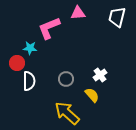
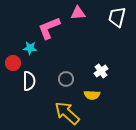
red circle: moved 4 px left
white cross: moved 1 px right, 4 px up
yellow semicircle: rotated 133 degrees clockwise
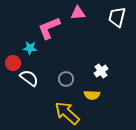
white semicircle: moved 3 px up; rotated 54 degrees counterclockwise
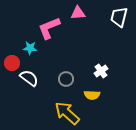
white trapezoid: moved 2 px right
red circle: moved 1 px left
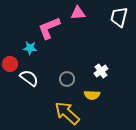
red circle: moved 2 px left, 1 px down
gray circle: moved 1 px right
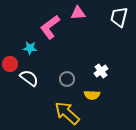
pink L-shape: moved 1 px right, 1 px up; rotated 15 degrees counterclockwise
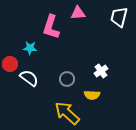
pink L-shape: moved 1 px right; rotated 35 degrees counterclockwise
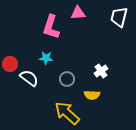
cyan star: moved 16 px right, 10 px down
